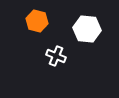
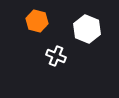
white hexagon: rotated 16 degrees clockwise
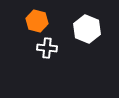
white cross: moved 9 px left, 8 px up; rotated 18 degrees counterclockwise
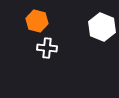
white hexagon: moved 15 px right, 2 px up
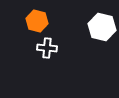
white hexagon: rotated 8 degrees counterclockwise
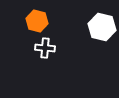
white cross: moved 2 px left
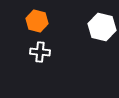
white cross: moved 5 px left, 4 px down
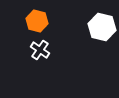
white cross: moved 2 px up; rotated 30 degrees clockwise
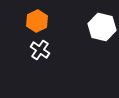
orange hexagon: rotated 20 degrees clockwise
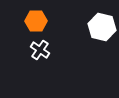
orange hexagon: moved 1 px left; rotated 25 degrees clockwise
